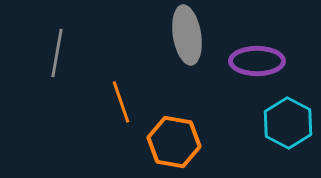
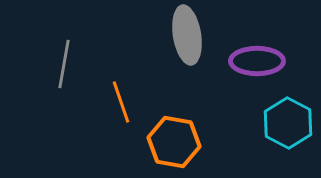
gray line: moved 7 px right, 11 px down
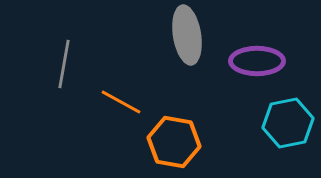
orange line: rotated 42 degrees counterclockwise
cyan hexagon: rotated 21 degrees clockwise
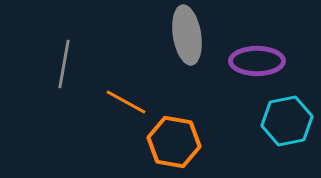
orange line: moved 5 px right
cyan hexagon: moved 1 px left, 2 px up
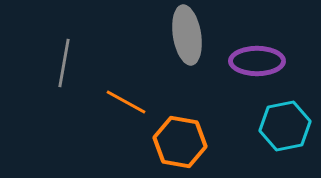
gray line: moved 1 px up
cyan hexagon: moved 2 px left, 5 px down
orange hexagon: moved 6 px right
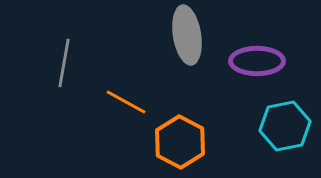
orange hexagon: rotated 18 degrees clockwise
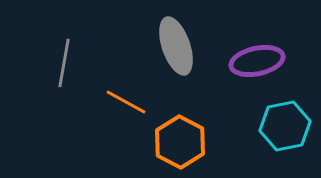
gray ellipse: moved 11 px left, 11 px down; rotated 10 degrees counterclockwise
purple ellipse: rotated 12 degrees counterclockwise
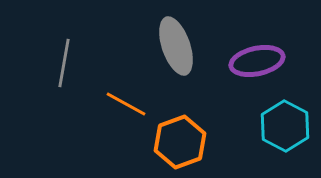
orange line: moved 2 px down
cyan hexagon: rotated 21 degrees counterclockwise
orange hexagon: rotated 12 degrees clockwise
